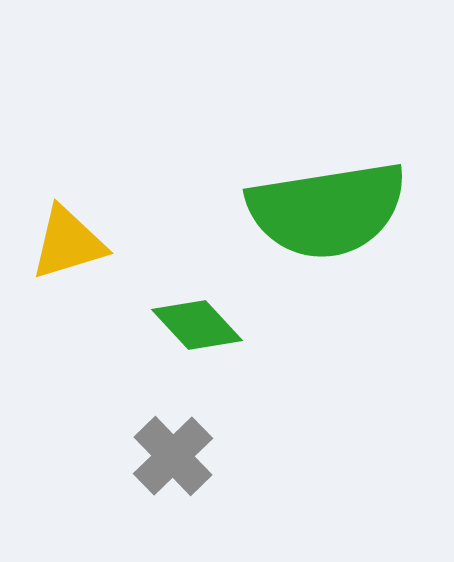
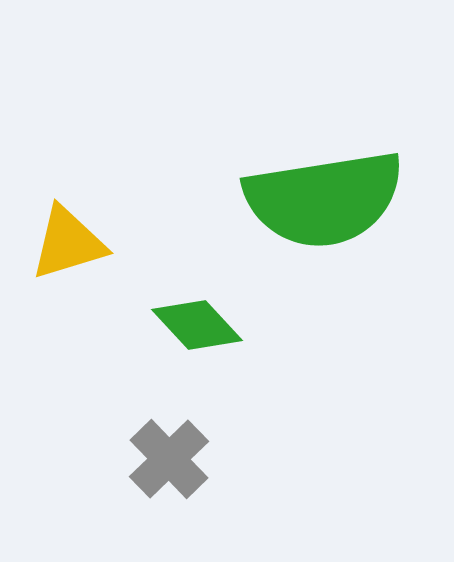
green semicircle: moved 3 px left, 11 px up
gray cross: moved 4 px left, 3 px down
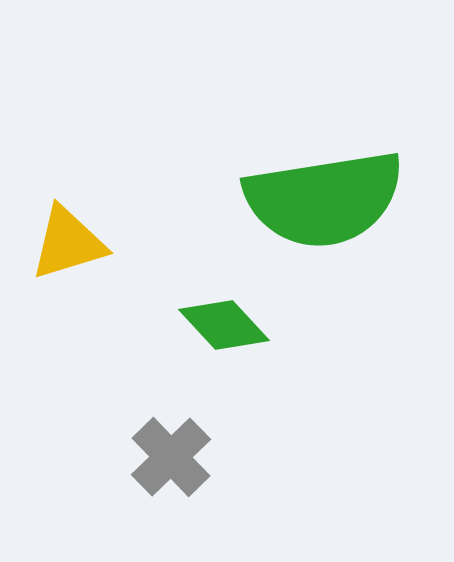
green diamond: moved 27 px right
gray cross: moved 2 px right, 2 px up
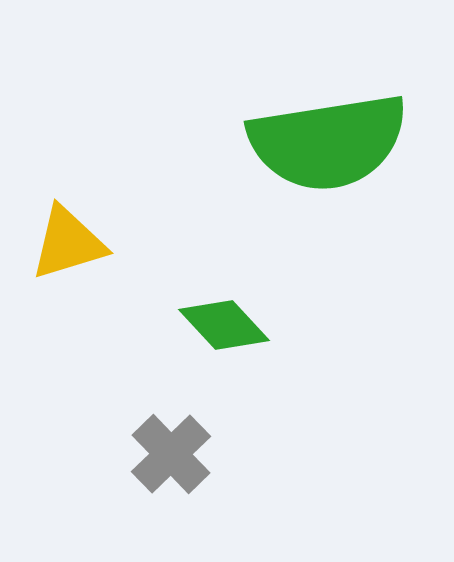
green semicircle: moved 4 px right, 57 px up
gray cross: moved 3 px up
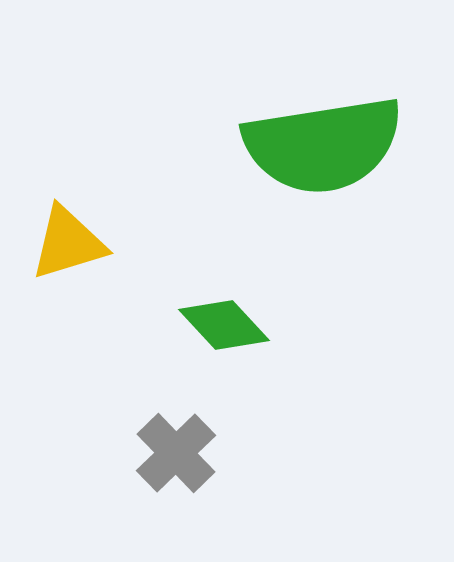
green semicircle: moved 5 px left, 3 px down
gray cross: moved 5 px right, 1 px up
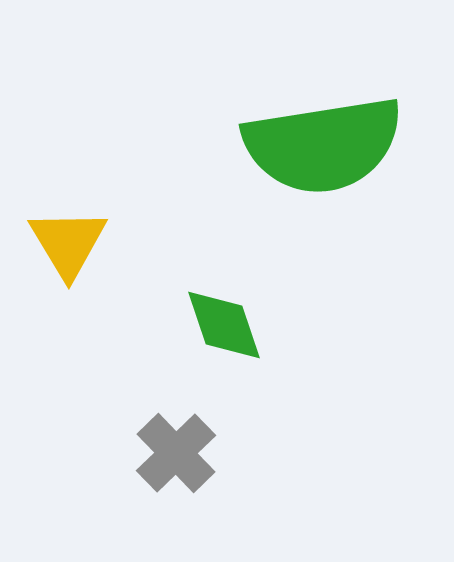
yellow triangle: rotated 44 degrees counterclockwise
green diamond: rotated 24 degrees clockwise
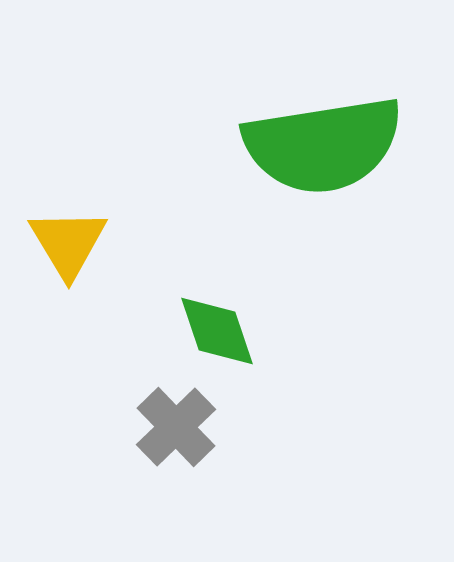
green diamond: moved 7 px left, 6 px down
gray cross: moved 26 px up
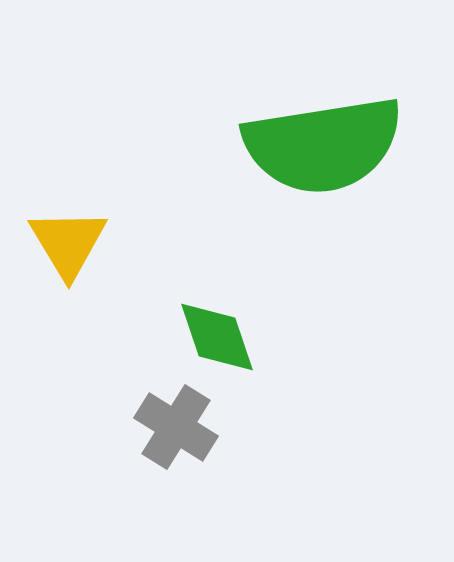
green diamond: moved 6 px down
gray cross: rotated 14 degrees counterclockwise
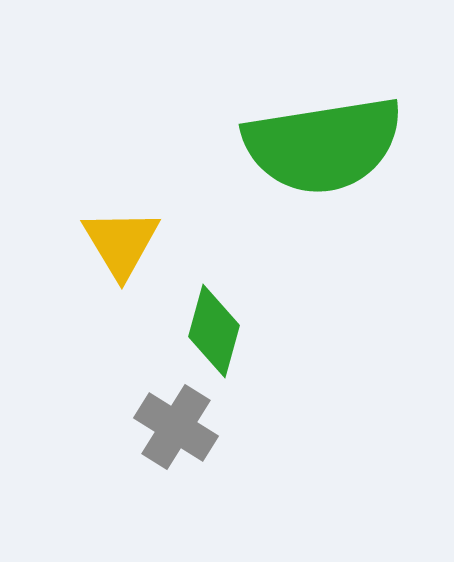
yellow triangle: moved 53 px right
green diamond: moved 3 px left, 6 px up; rotated 34 degrees clockwise
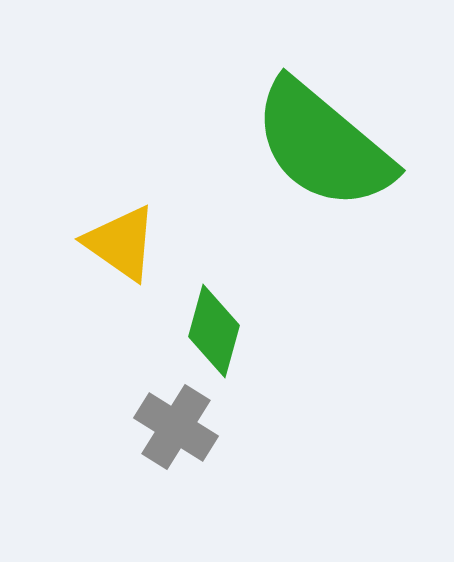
green semicircle: rotated 49 degrees clockwise
yellow triangle: rotated 24 degrees counterclockwise
